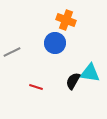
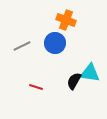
gray line: moved 10 px right, 6 px up
black semicircle: moved 1 px right
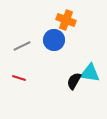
blue circle: moved 1 px left, 3 px up
red line: moved 17 px left, 9 px up
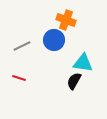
cyan triangle: moved 7 px left, 10 px up
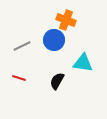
black semicircle: moved 17 px left
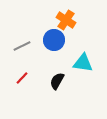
orange cross: rotated 12 degrees clockwise
red line: moved 3 px right; rotated 64 degrees counterclockwise
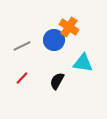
orange cross: moved 3 px right, 7 px down
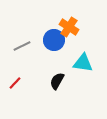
red line: moved 7 px left, 5 px down
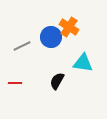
blue circle: moved 3 px left, 3 px up
red line: rotated 48 degrees clockwise
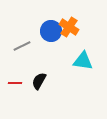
blue circle: moved 6 px up
cyan triangle: moved 2 px up
black semicircle: moved 18 px left
